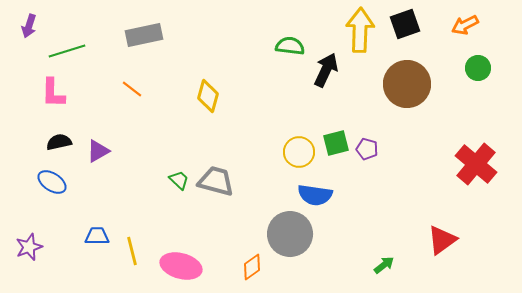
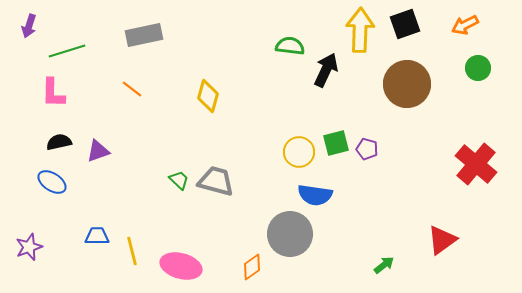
purple triangle: rotated 10 degrees clockwise
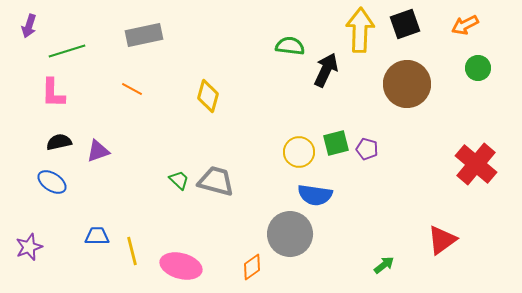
orange line: rotated 10 degrees counterclockwise
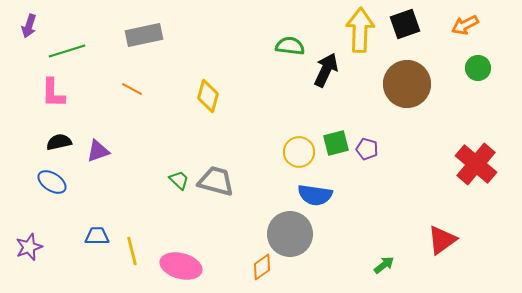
orange diamond: moved 10 px right
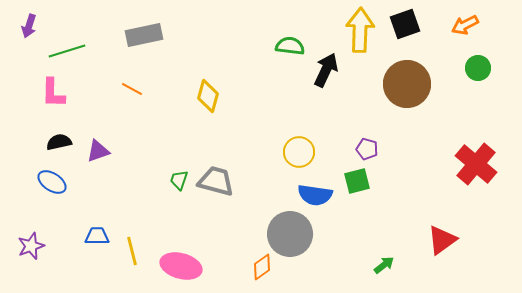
green square: moved 21 px right, 38 px down
green trapezoid: rotated 115 degrees counterclockwise
purple star: moved 2 px right, 1 px up
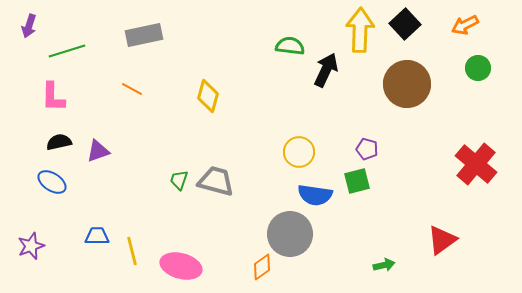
black square: rotated 24 degrees counterclockwise
pink L-shape: moved 4 px down
green arrow: rotated 25 degrees clockwise
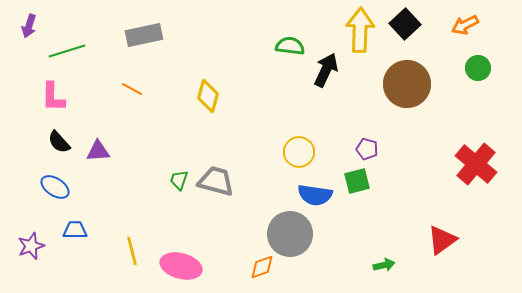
black semicircle: rotated 120 degrees counterclockwise
purple triangle: rotated 15 degrees clockwise
blue ellipse: moved 3 px right, 5 px down
blue trapezoid: moved 22 px left, 6 px up
orange diamond: rotated 16 degrees clockwise
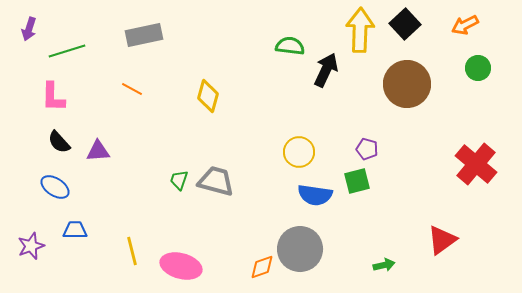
purple arrow: moved 3 px down
gray circle: moved 10 px right, 15 px down
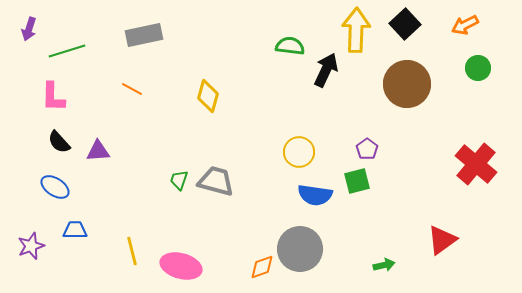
yellow arrow: moved 4 px left
purple pentagon: rotated 20 degrees clockwise
